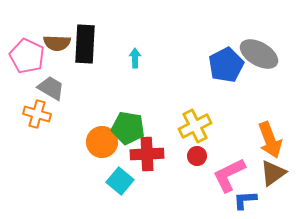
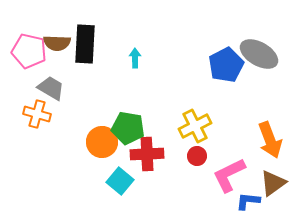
pink pentagon: moved 2 px right, 5 px up; rotated 12 degrees counterclockwise
brown triangle: moved 10 px down
blue L-shape: moved 3 px right, 1 px down; rotated 10 degrees clockwise
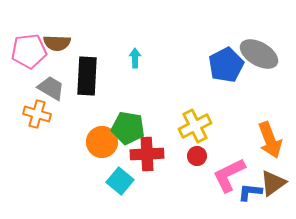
black rectangle: moved 2 px right, 32 px down
pink pentagon: rotated 20 degrees counterclockwise
blue L-shape: moved 2 px right, 9 px up
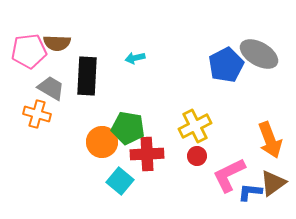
cyan arrow: rotated 102 degrees counterclockwise
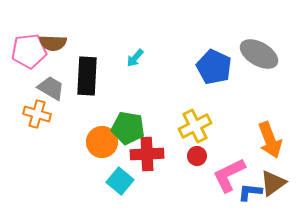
brown semicircle: moved 4 px left
cyan arrow: rotated 36 degrees counterclockwise
blue pentagon: moved 12 px left, 2 px down; rotated 20 degrees counterclockwise
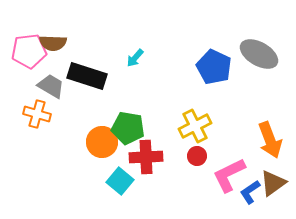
black rectangle: rotated 75 degrees counterclockwise
gray trapezoid: moved 2 px up
red cross: moved 1 px left, 3 px down
blue L-shape: rotated 40 degrees counterclockwise
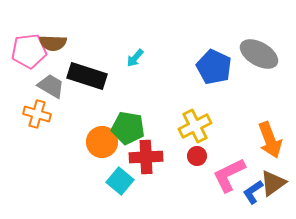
blue L-shape: moved 3 px right
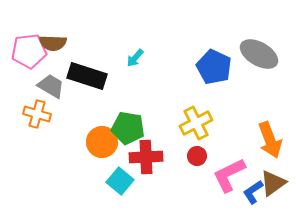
yellow cross: moved 1 px right, 3 px up
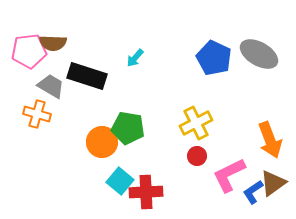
blue pentagon: moved 9 px up
red cross: moved 35 px down
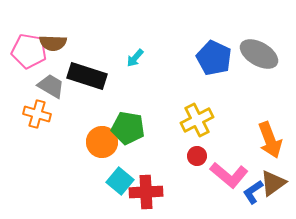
pink pentagon: rotated 16 degrees clockwise
yellow cross: moved 1 px right, 3 px up
pink L-shape: rotated 114 degrees counterclockwise
